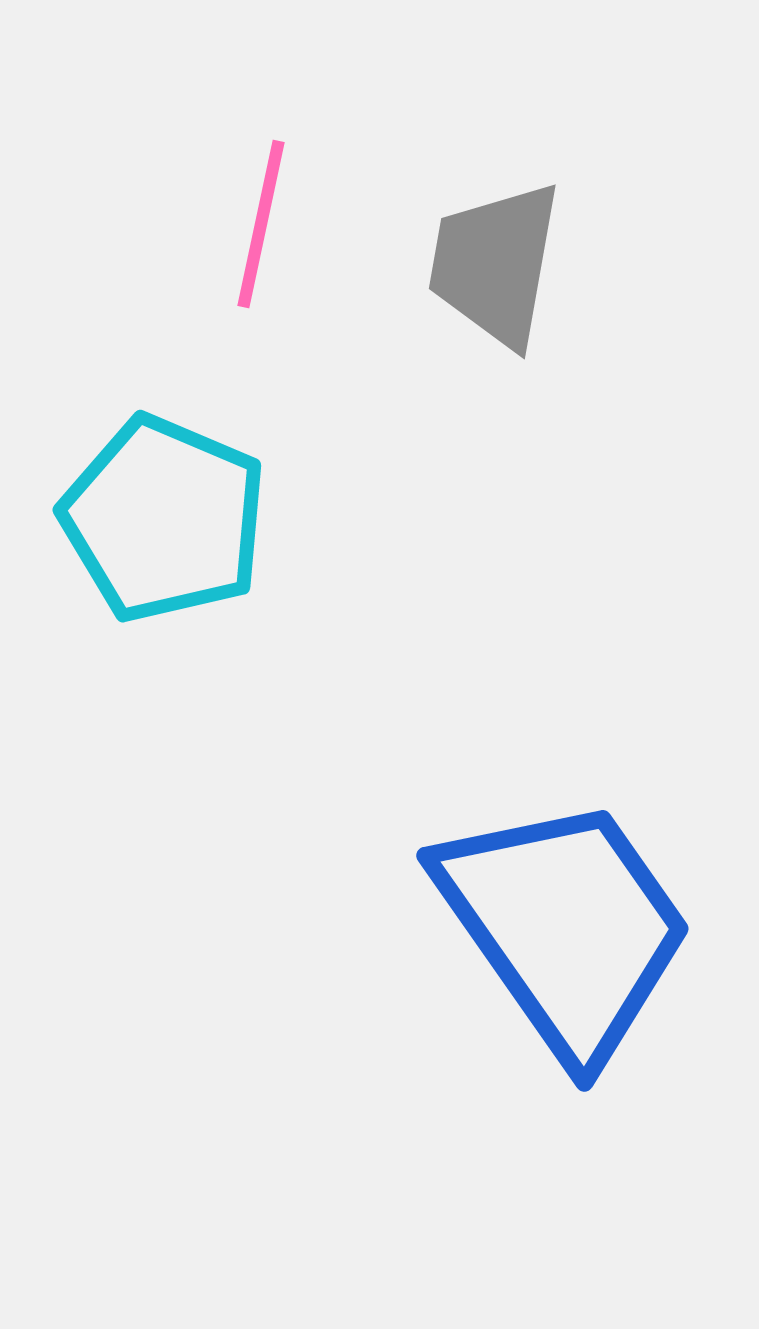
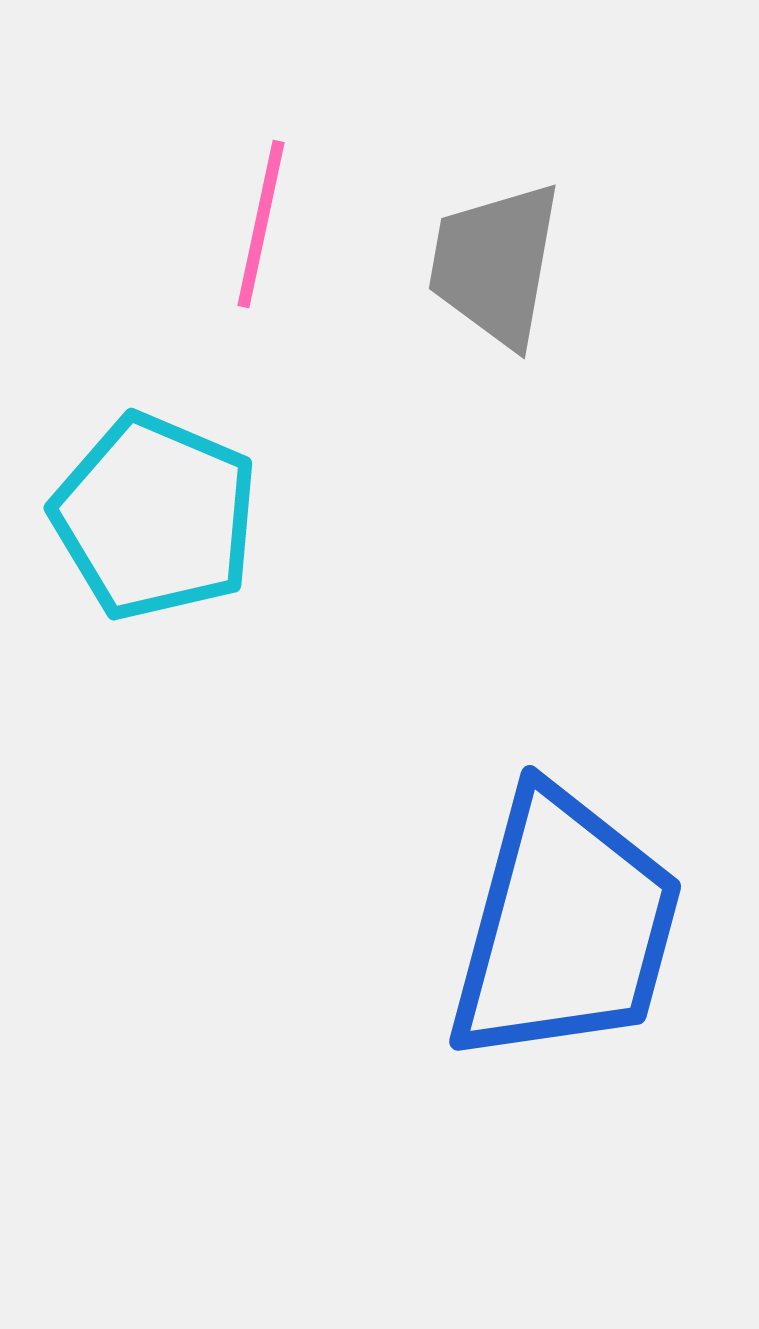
cyan pentagon: moved 9 px left, 2 px up
blue trapezoid: rotated 50 degrees clockwise
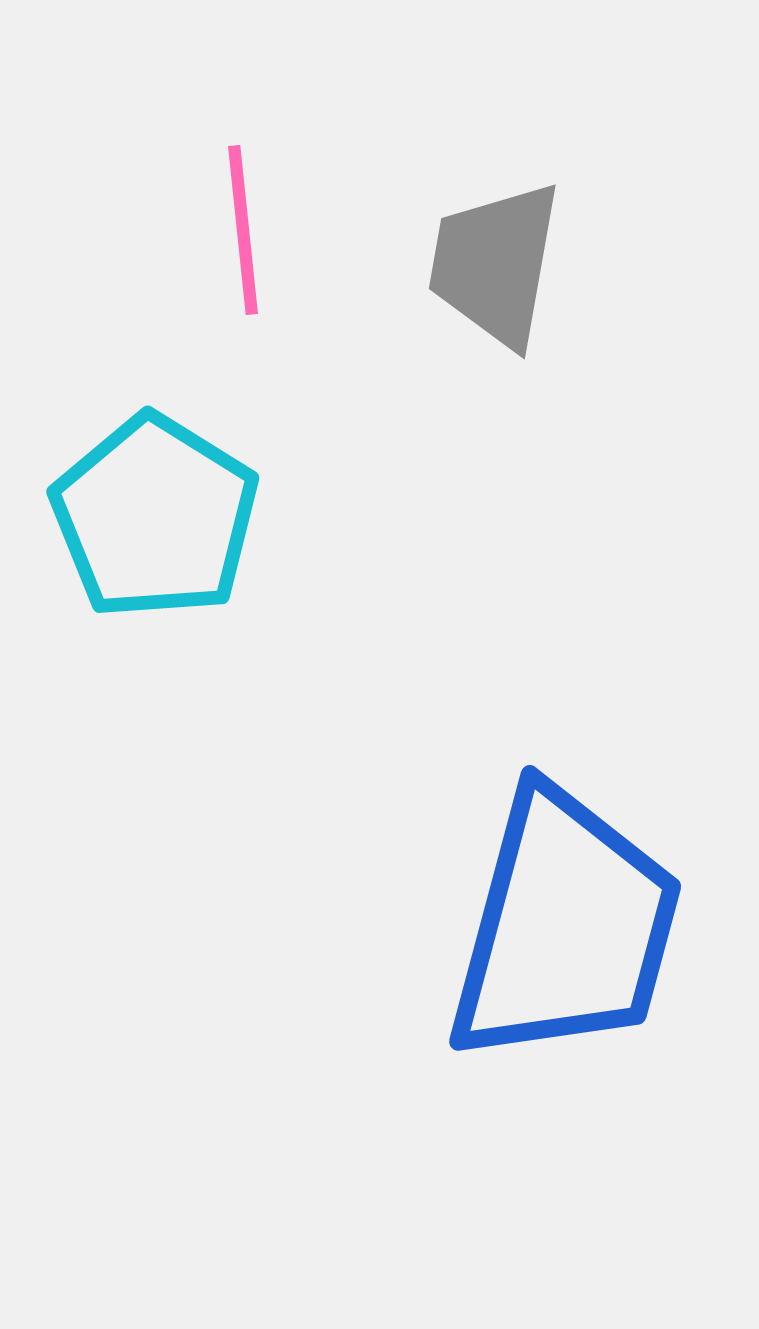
pink line: moved 18 px left, 6 px down; rotated 18 degrees counterclockwise
cyan pentagon: rotated 9 degrees clockwise
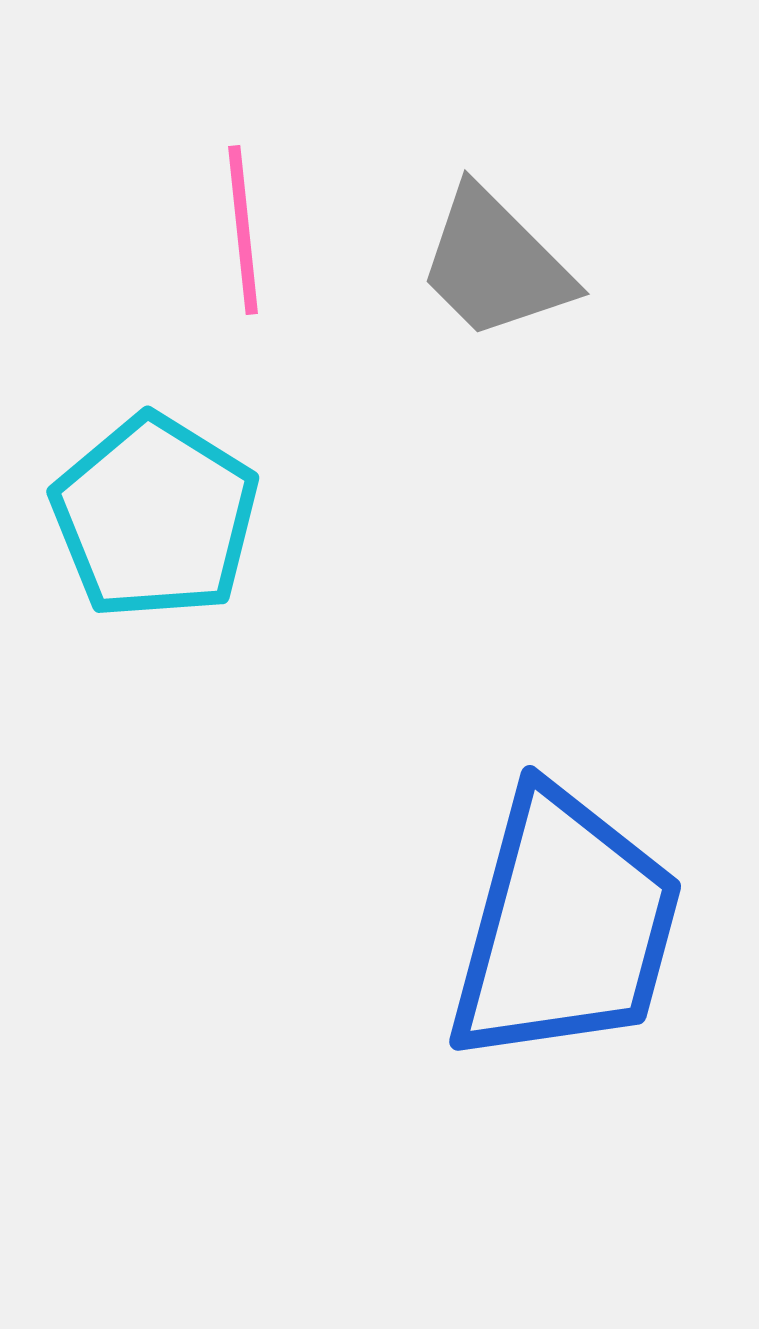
gray trapezoid: rotated 55 degrees counterclockwise
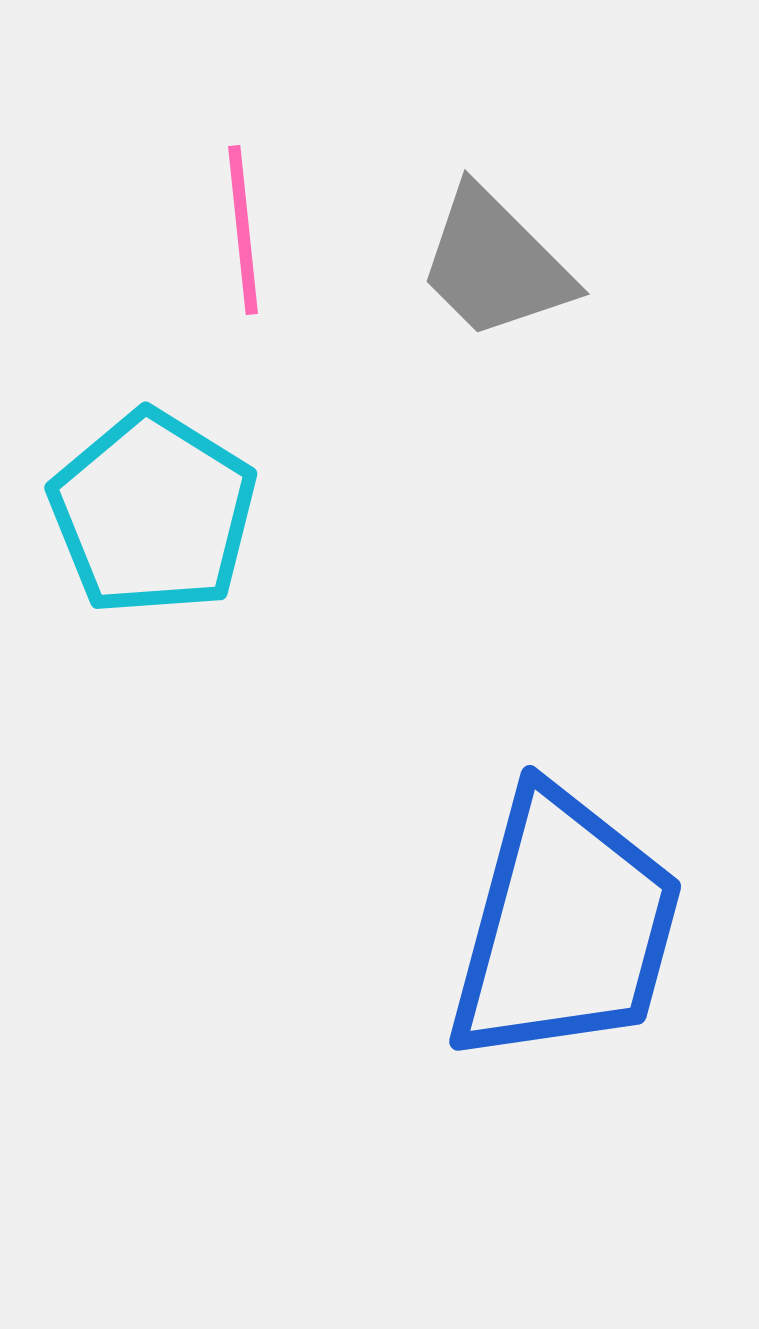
cyan pentagon: moved 2 px left, 4 px up
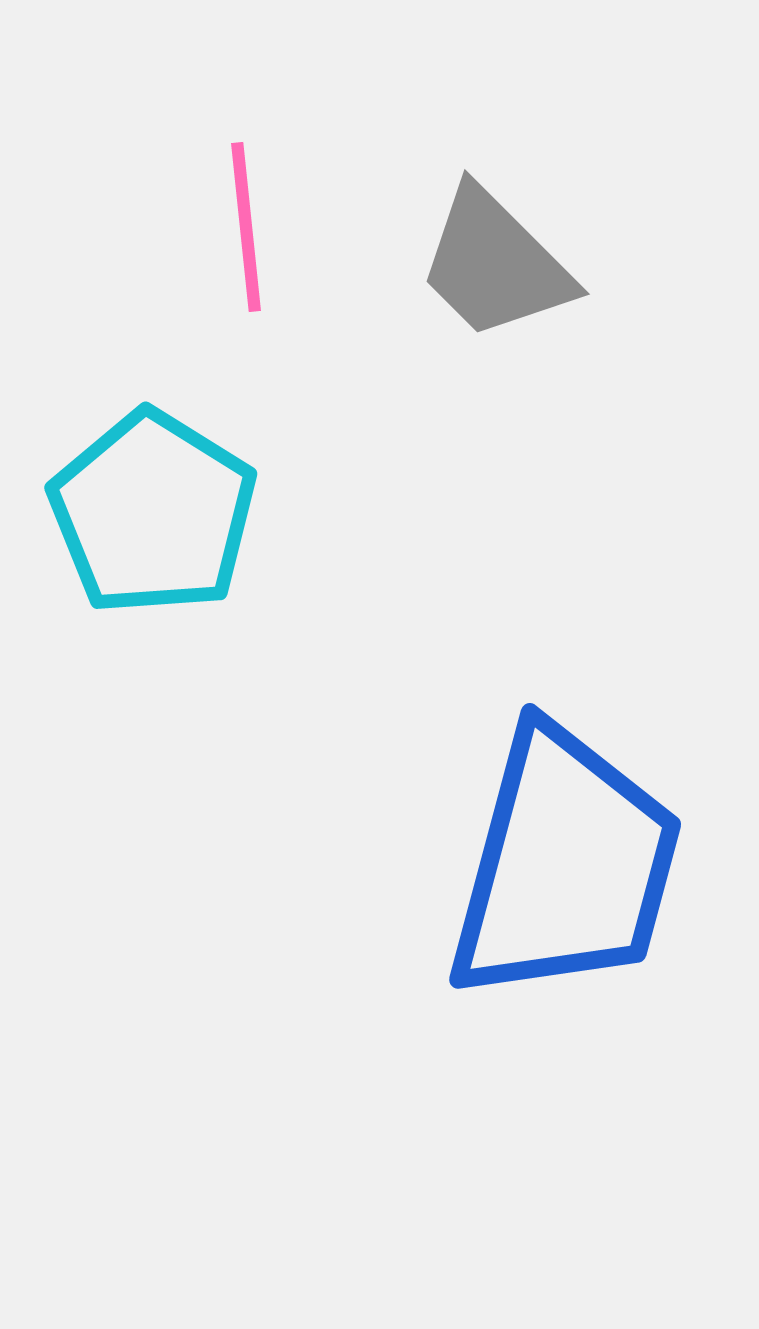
pink line: moved 3 px right, 3 px up
blue trapezoid: moved 62 px up
